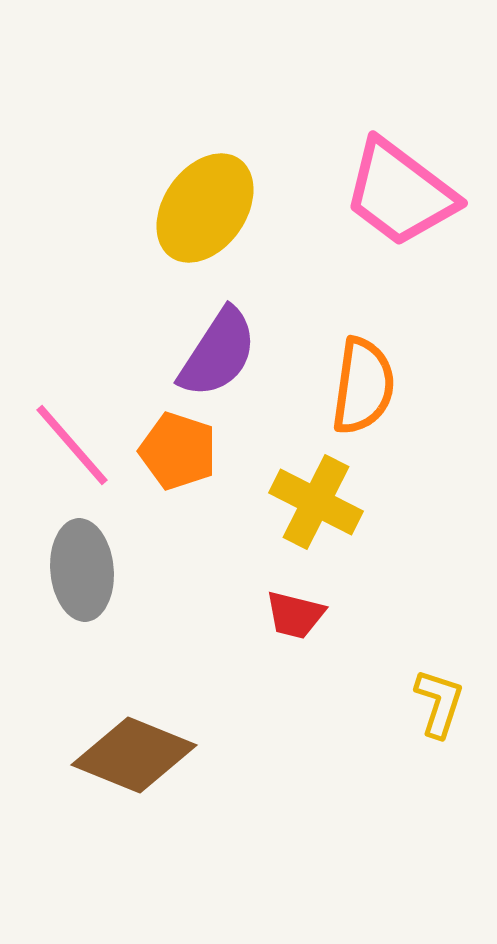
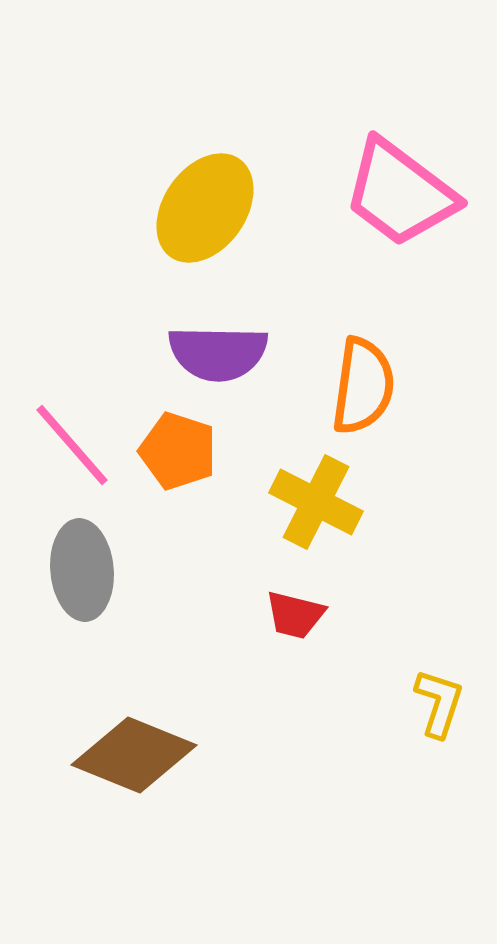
purple semicircle: rotated 58 degrees clockwise
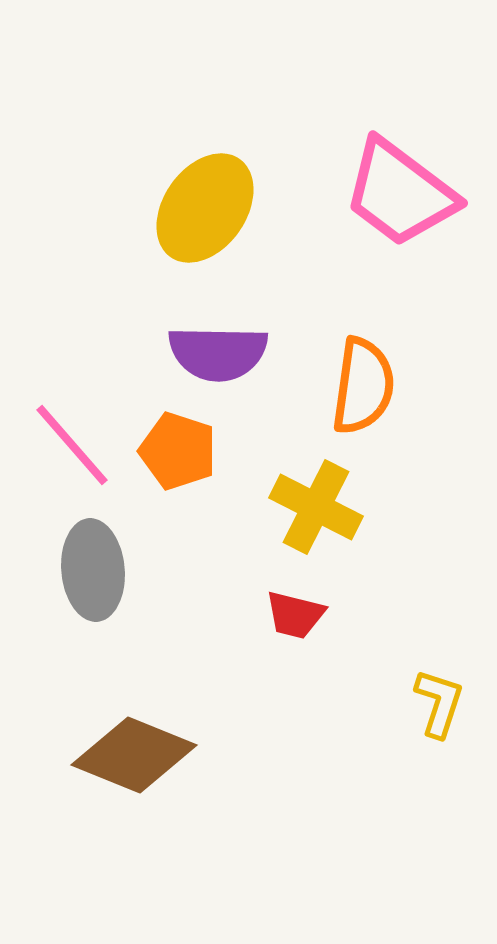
yellow cross: moved 5 px down
gray ellipse: moved 11 px right
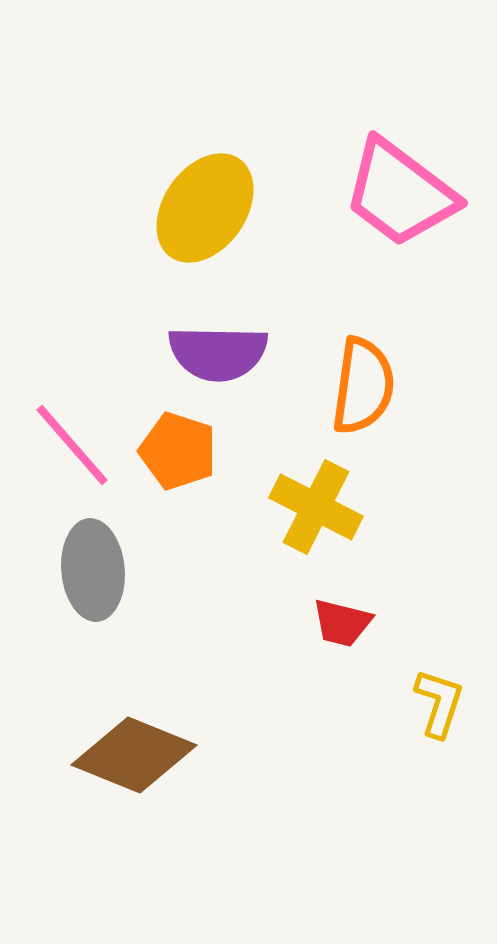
red trapezoid: moved 47 px right, 8 px down
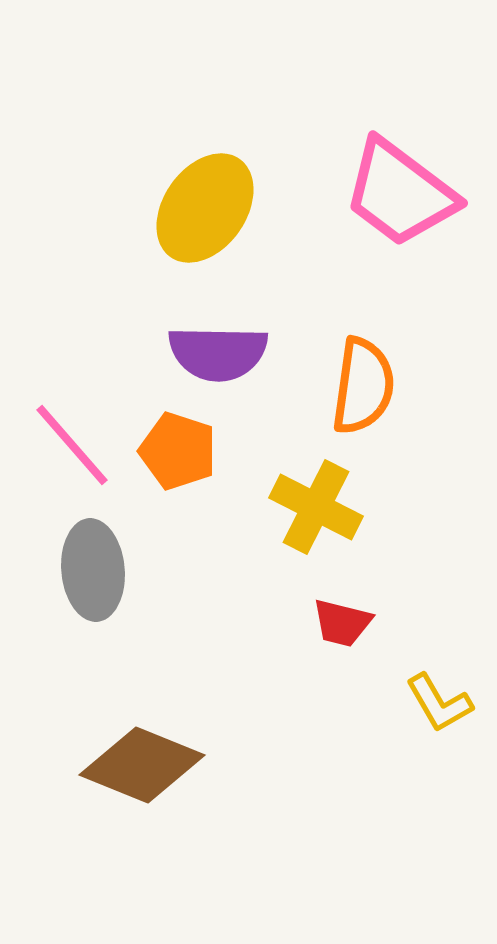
yellow L-shape: rotated 132 degrees clockwise
brown diamond: moved 8 px right, 10 px down
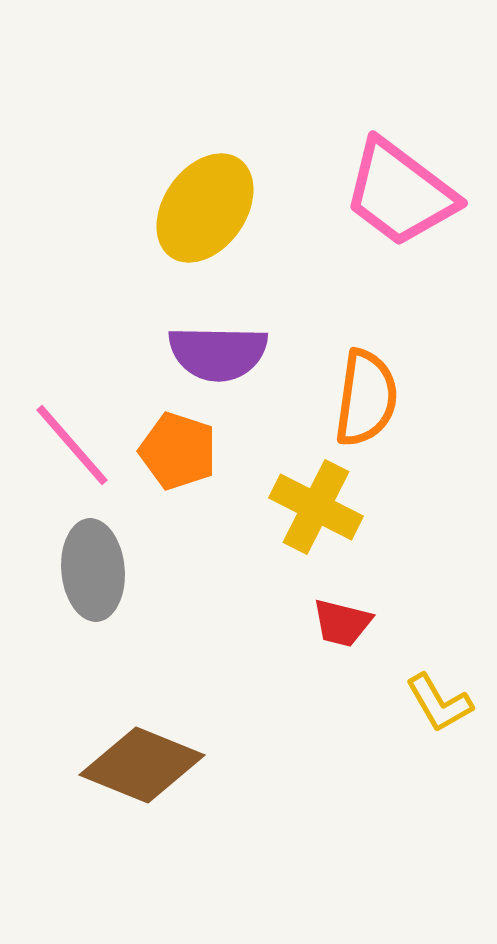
orange semicircle: moved 3 px right, 12 px down
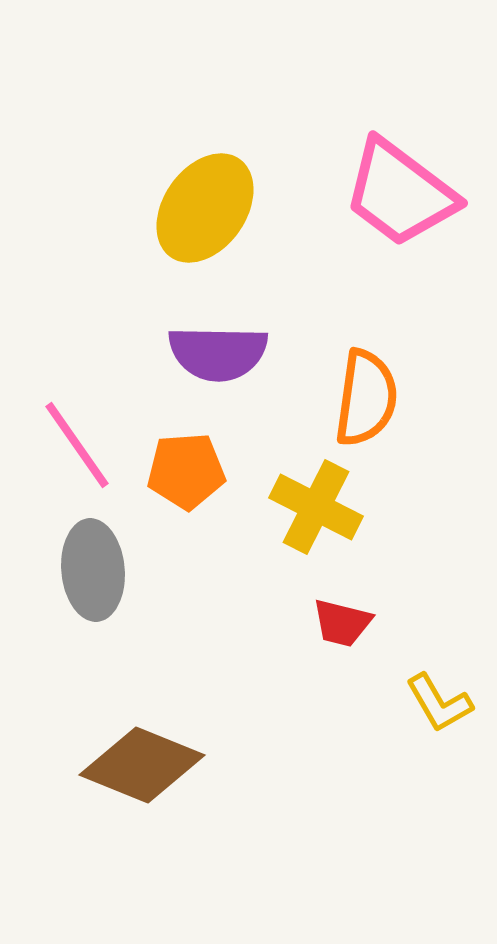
pink line: moved 5 px right; rotated 6 degrees clockwise
orange pentagon: moved 8 px right, 20 px down; rotated 22 degrees counterclockwise
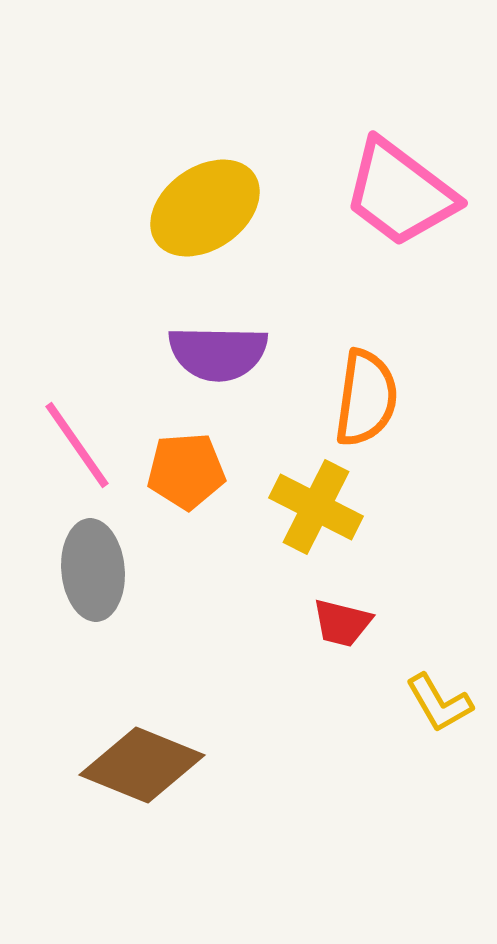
yellow ellipse: rotated 20 degrees clockwise
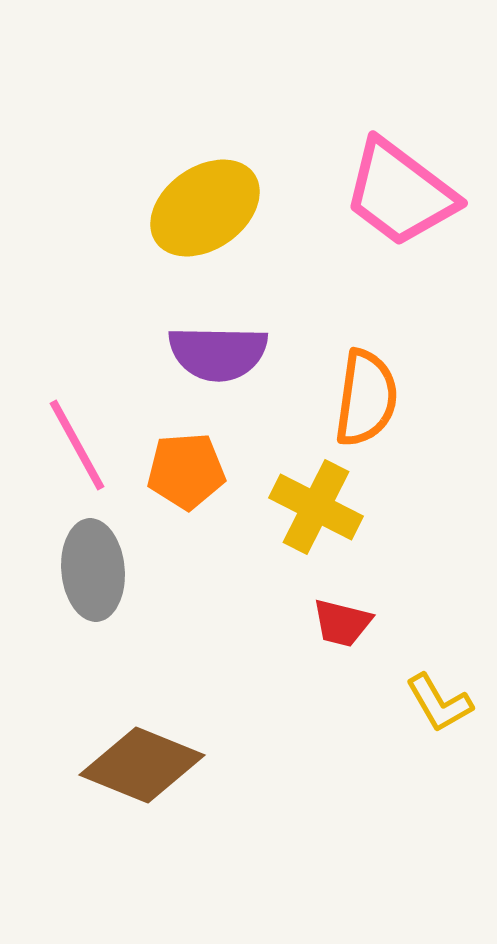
pink line: rotated 6 degrees clockwise
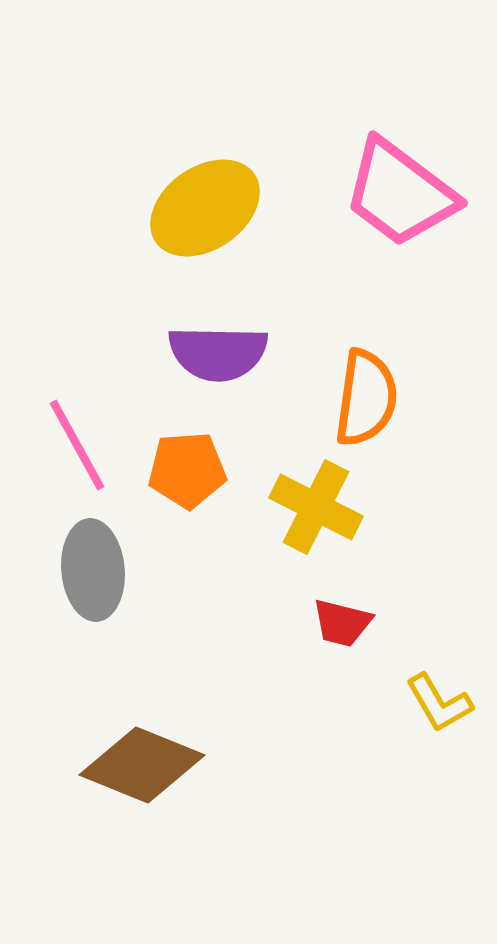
orange pentagon: moved 1 px right, 1 px up
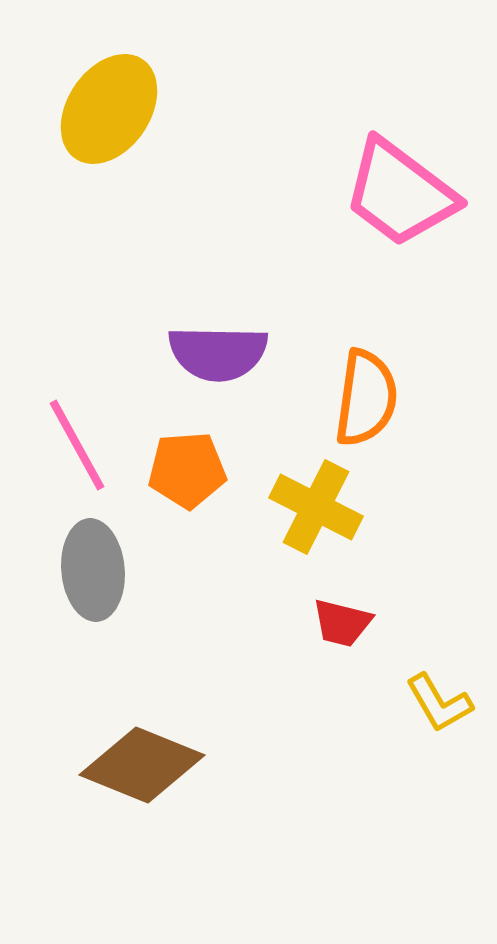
yellow ellipse: moved 96 px left, 99 px up; rotated 21 degrees counterclockwise
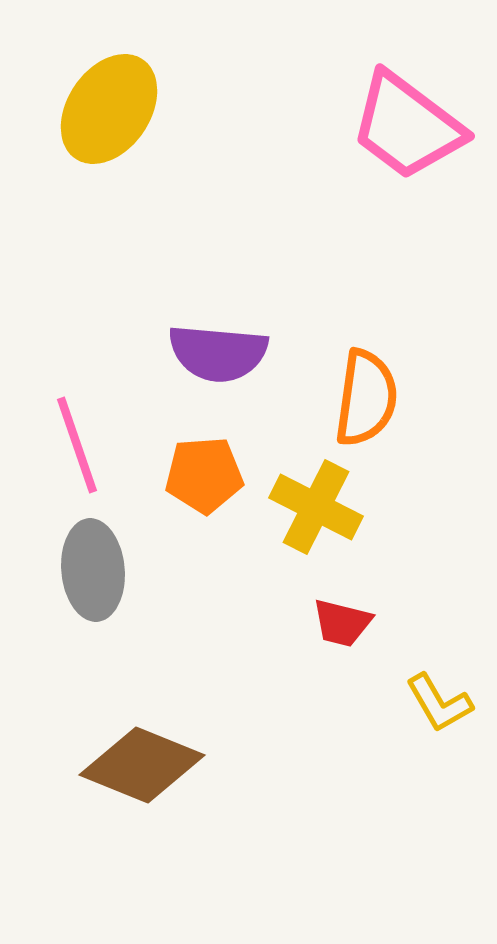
pink trapezoid: moved 7 px right, 67 px up
purple semicircle: rotated 4 degrees clockwise
pink line: rotated 10 degrees clockwise
orange pentagon: moved 17 px right, 5 px down
